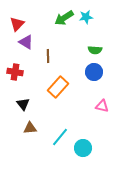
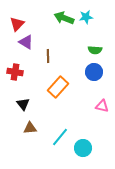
green arrow: rotated 54 degrees clockwise
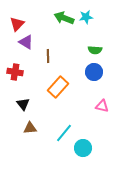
cyan line: moved 4 px right, 4 px up
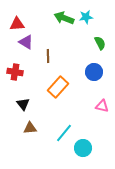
red triangle: rotated 42 degrees clockwise
green semicircle: moved 5 px right, 7 px up; rotated 120 degrees counterclockwise
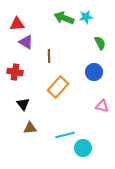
brown line: moved 1 px right
cyan line: moved 1 px right, 2 px down; rotated 36 degrees clockwise
